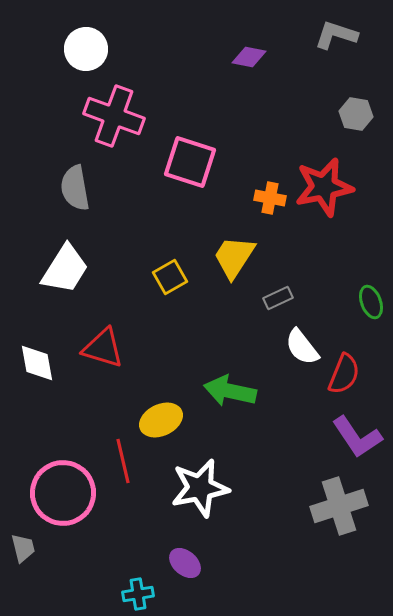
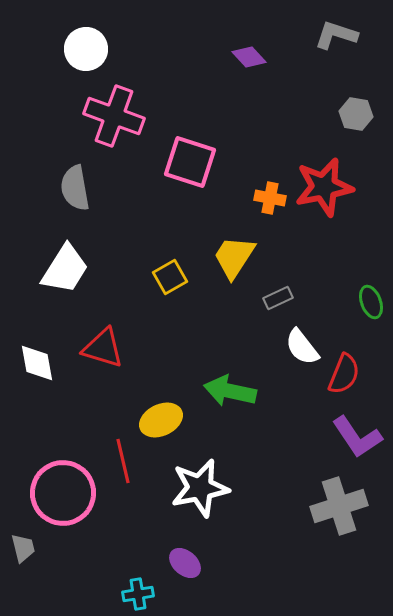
purple diamond: rotated 36 degrees clockwise
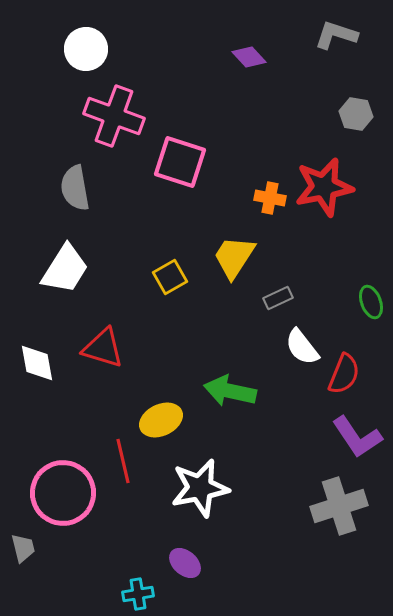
pink square: moved 10 px left
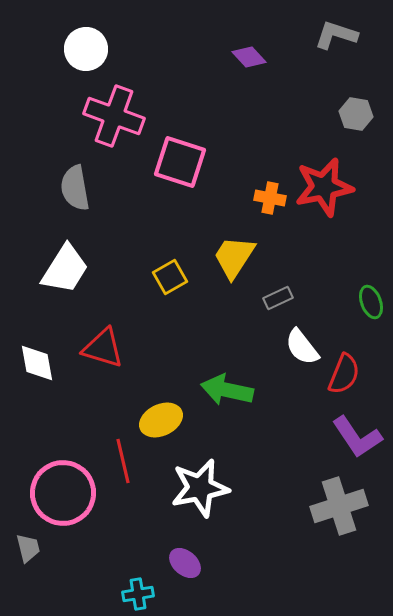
green arrow: moved 3 px left, 1 px up
gray trapezoid: moved 5 px right
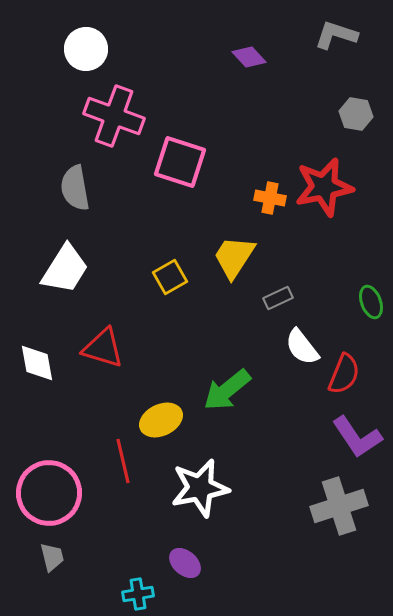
green arrow: rotated 51 degrees counterclockwise
pink circle: moved 14 px left
gray trapezoid: moved 24 px right, 9 px down
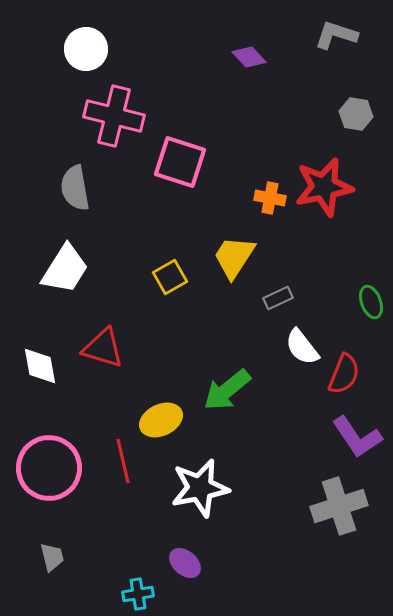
pink cross: rotated 6 degrees counterclockwise
white diamond: moved 3 px right, 3 px down
pink circle: moved 25 px up
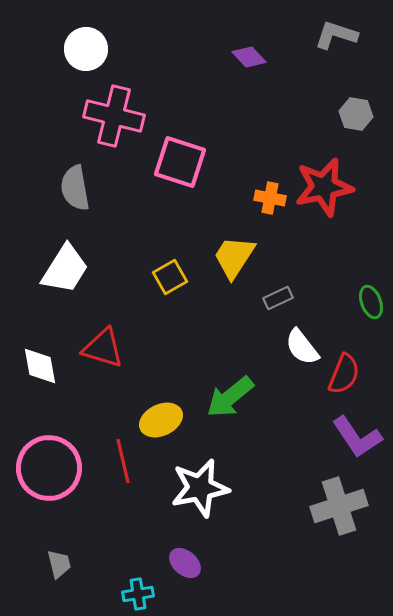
green arrow: moved 3 px right, 7 px down
gray trapezoid: moved 7 px right, 7 px down
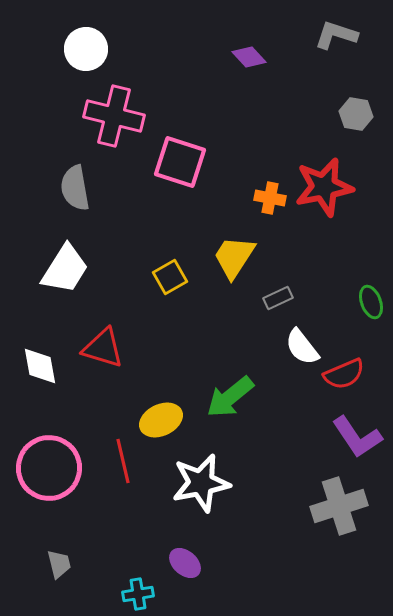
red semicircle: rotated 45 degrees clockwise
white star: moved 1 px right, 5 px up
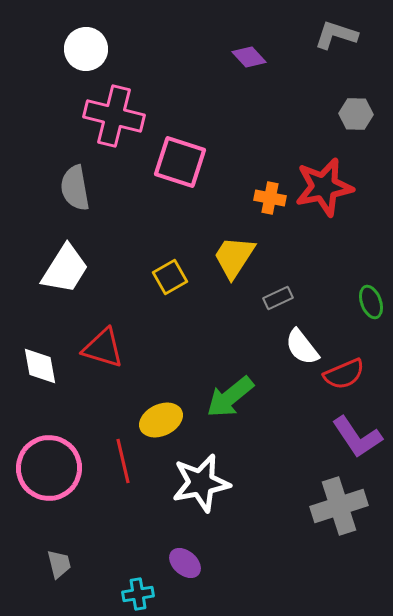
gray hexagon: rotated 8 degrees counterclockwise
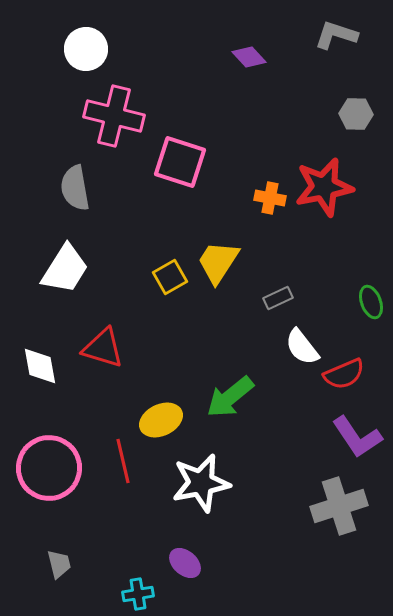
yellow trapezoid: moved 16 px left, 5 px down
